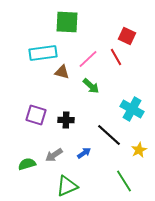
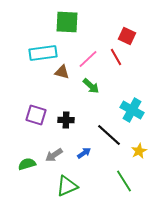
cyan cross: moved 1 px down
yellow star: moved 1 px down
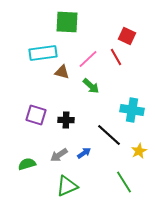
cyan cross: rotated 20 degrees counterclockwise
gray arrow: moved 5 px right
green line: moved 1 px down
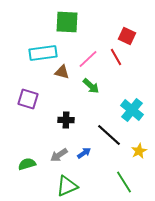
cyan cross: rotated 30 degrees clockwise
purple square: moved 8 px left, 16 px up
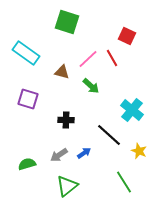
green square: rotated 15 degrees clockwise
cyan rectangle: moved 17 px left; rotated 44 degrees clockwise
red line: moved 4 px left, 1 px down
yellow star: rotated 21 degrees counterclockwise
green triangle: rotated 15 degrees counterclockwise
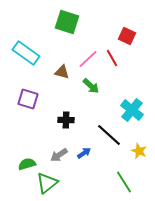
green triangle: moved 20 px left, 3 px up
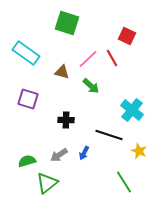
green square: moved 1 px down
black line: rotated 24 degrees counterclockwise
blue arrow: rotated 152 degrees clockwise
green semicircle: moved 3 px up
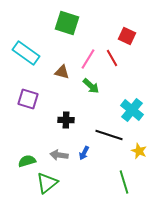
pink line: rotated 15 degrees counterclockwise
gray arrow: rotated 42 degrees clockwise
green line: rotated 15 degrees clockwise
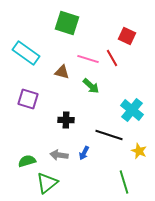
pink line: rotated 75 degrees clockwise
